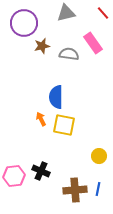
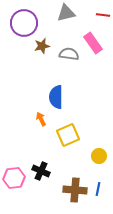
red line: moved 2 px down; rotated 40 degrees counterclockwise
yellow square: moved 4 px right, 10 px down; rotated 35 degrees counterclockwise
pink hexagon: moved 2 px down
brown cross: rotated 10 degrees clockwise
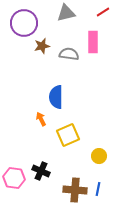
red line: moved 3 px up; rotated 40 degrees counterclockwise
pink rectangle: moved 1 px up; rotated 35 degrees clockwise
pink hexagon: rotated 15 degrees clockwise
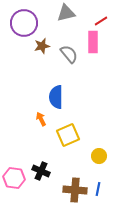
red line: moved 2 px left, 9 px down
gray semicircle: rotated 42 degrees clockwise
